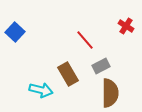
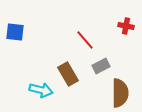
red cross: rotated 21 degrees counterclockwise
blue square: rotated 36 degrees counterclockwise
brown semicircle: moved 10 px right
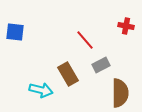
gray rectangle: moved 1 px up
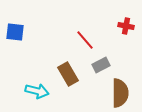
cyan arrow: moved 4 px left, 1 px down
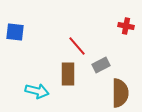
red line: moved 8 px left, 6 px down
brown rectangle: rotated 30 degrees clockwise
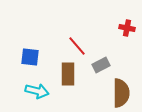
red cross: moved 1 px right, 2 px down
blue square: moved 15 px right, 25 px down
brown semicircle: moved 1 px right
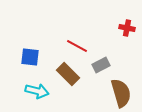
red line: rotated 20 degrees counterclockwise
brown rectangle: rotated 45 degrees counterclockwise
brown semicircle: rotated 16 degrees counterclockwise
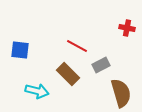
blue square: moved 10 px left, 7 px up
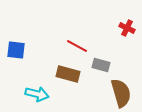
red cross: rotated 14 degrees clockwise
blue square: moved 4 px left
gray rectangle: rotated 42 degrees clockwise
brown rectangle: rotated 30 degrees counterclockwise
cyan arrow: moved 3 px down
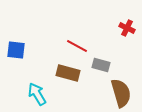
brown rectangle: moved 1 px up
cyan arrow: rotated 135 degrees counterclockwise
